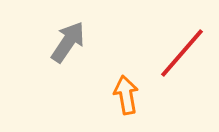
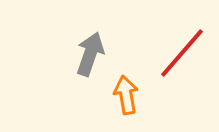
gray arrow: moved 22 px right, 12 px down; rotated 15 degrees counterclockwise
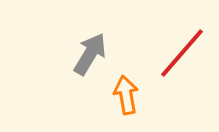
gray arrow: rotated 12 degrees clockwise
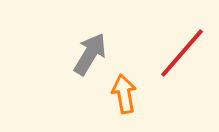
orange arrow: moved 2 px left, 1 px up
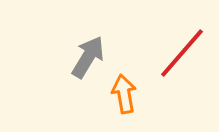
gray arrow: moved 2 px left, 3 px down
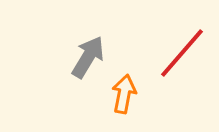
orange arrow: rotated 21 degrees clockwise
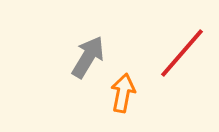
orange arrow: moved 1 px left, 1 px up
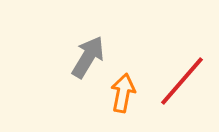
red line: moved 28 px down
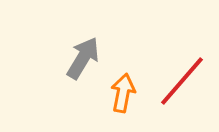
gray arrow: moved 5 px left, 1 px down
